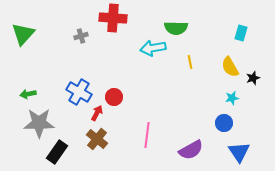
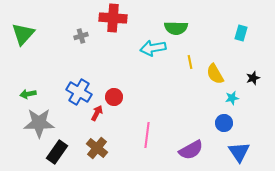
yellow semicircle: moved 15 px left, 7 px down
brown cross: moved 9 px down
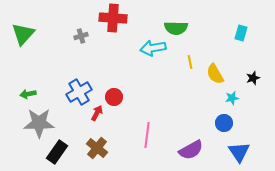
blue cross: rotated 30 degrees clockwise
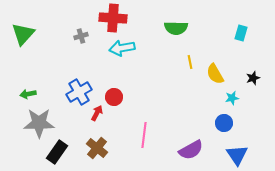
cyan arrow: moved 31 px left
pink line: moved 3 px left
blue triangle: moved 2 px left, 3 px down
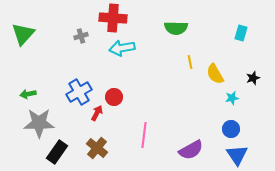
blue circle: moved 7 px right, 6 px down
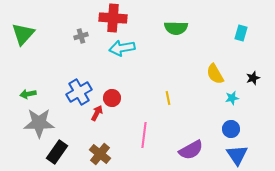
yellow line: moved 22 px left, 36 px down
red circle: moved 2 px left, 1 px down
brown cross: moved 3 px right, 6 px down
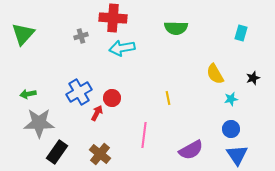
cyan star: moved 1 px left, 1 px down
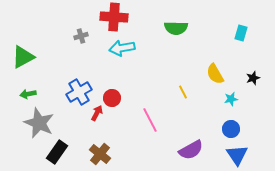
red cross: moved 1 px right, 1 px up
green triangle: moved 23 px down; rotated 20 degrees clockwise
yellow line: moved 15 px right, 6 px up; rotated 16 degrees counterclockwise
gray star: rotated 24 degrees clockwise
pink line: moved 6 px right, 15 px up; rotated 35 degrees counterclockwise
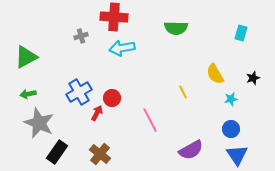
green triangle: moved 3 px right
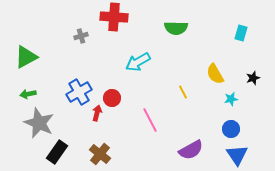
cyan arrow: moved 16 px right, 14 px down; rotated 20 degrees counterclockwise
red arrow: rotated 14 degrees counterclockwise
